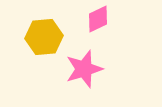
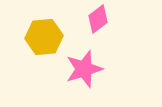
pink diamond: rotated 12 degrees counterclockwise
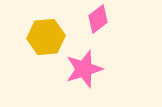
yellow hexagon: moved 2 px right
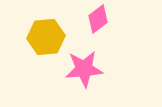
pink star: rotated 12 degrees clockwise
